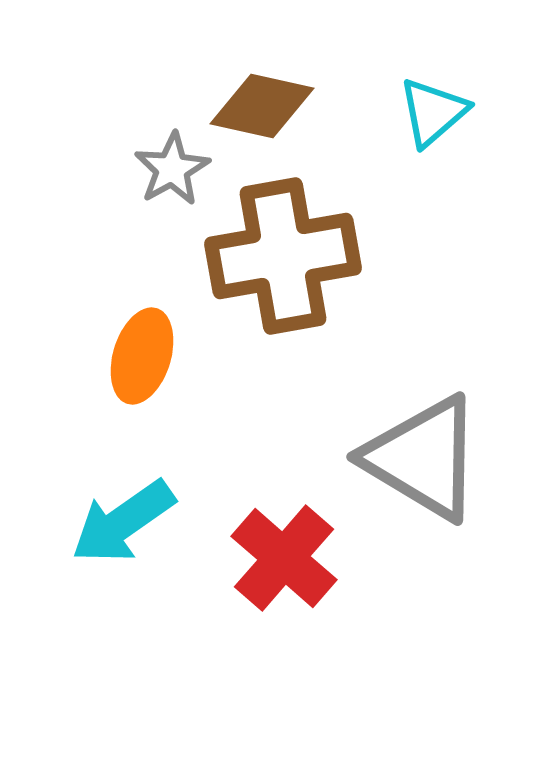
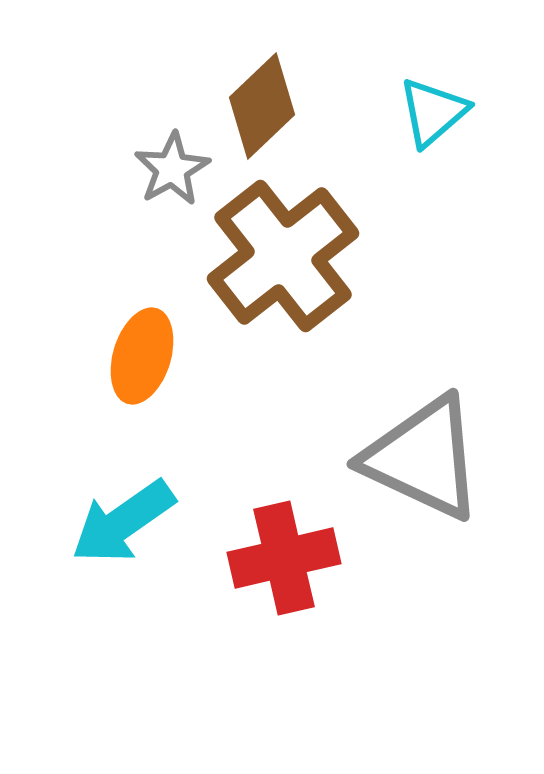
brown diamond: rotated 56 degrees counterclockwise
brown cross: rotated 28 degrees counterclockwise
gray triangle: rotated 6 degrees counterclockwise
red cross: rotated 36 degrees clockwise
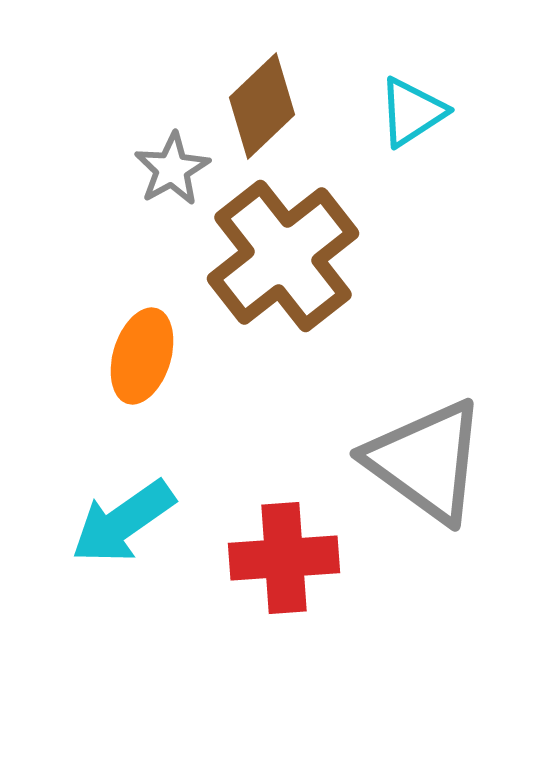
cyan triangle: moved 21 px left; rotated 8 degrees clockwise
gray triangle: moved 3 px right, 3 px down; rotated 11 degrees clockwise
red cross: rotated 9 degrees clockwise
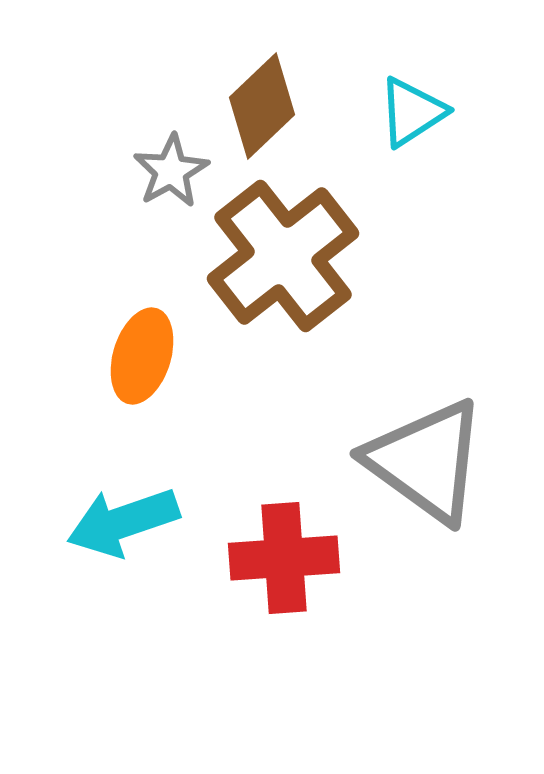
gray star: moved 1 px left, 2 px down
cyan arrow: rotated 16 degrees clockwise
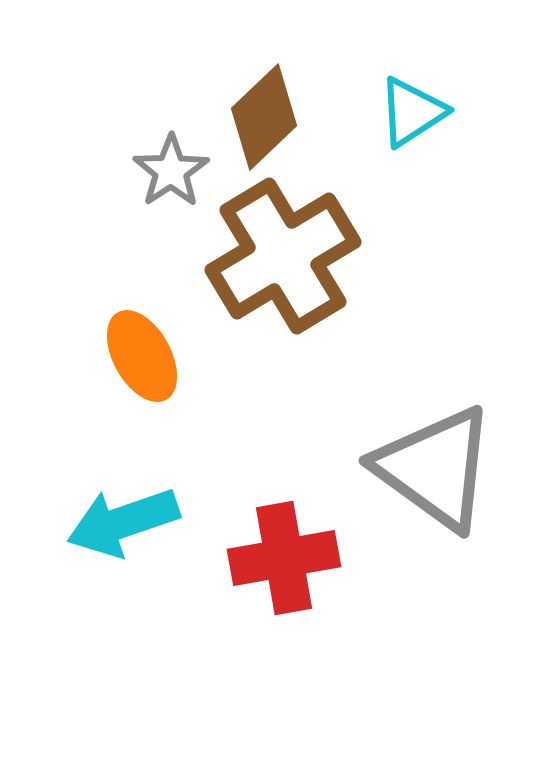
brown diamond: moved 2 px right, 11 px down
gray star: rotated 4 degrees counterclockwise
brown cross: rotated 7 degrees clockwise
orange ellipse: rotated 46 degrees counterclockwise
gray triangle: moved 9 px right, 7 px down
red cross: rotated 6 degrees counterclockwise
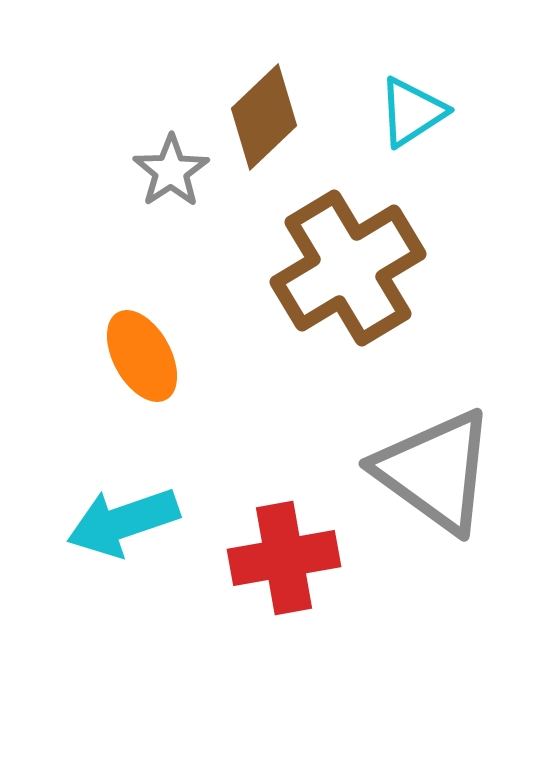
brown cross: moved 65 px right, 12 px down
gray triangle: moved 3 px down
